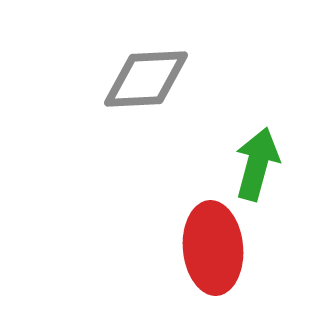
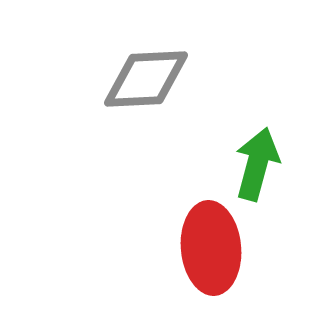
red ellipse: moved 2 px left
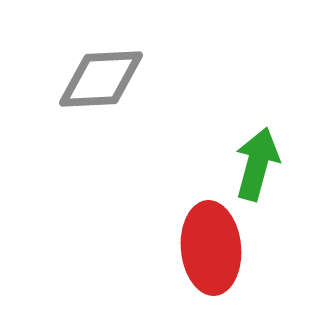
gray diamond: moved 45 px left
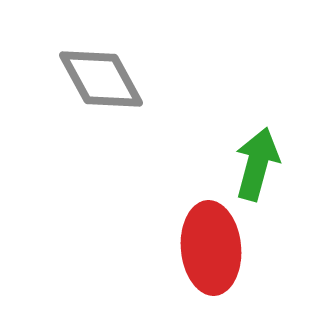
gray diamond: rotated 64 degrees clockwise
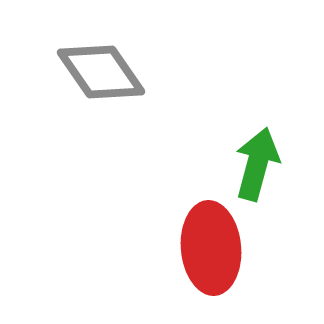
gray diamond: moved 7 px up; rotated 6 degrees counterclockwise
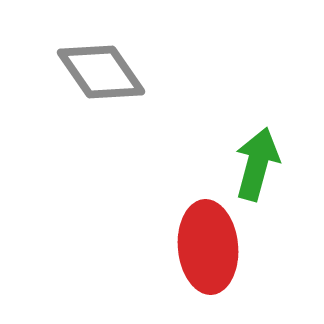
red ellipse: moved 3 px left, 1 px up
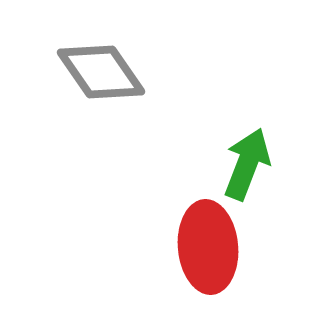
green arrow: moved 10 px left; rotated 6 degrees clockwise
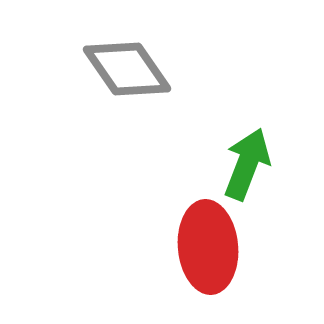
gray diamond: moved 26 px right, 3 px up
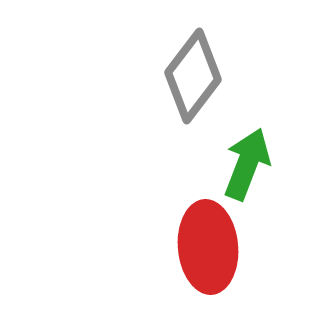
gray diamond: moved 66 px right, 7 px down; rotated 72 degrees clockwise
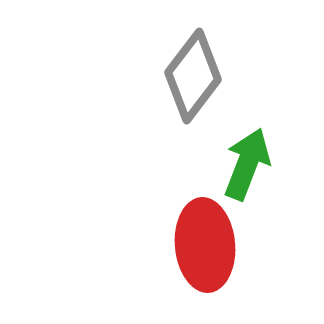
red ellipse: moved 3 px left, 2 px up
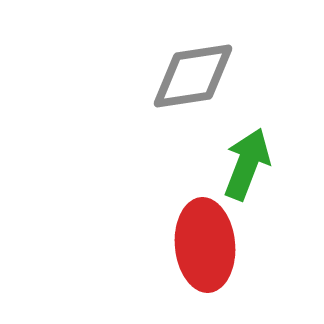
gray diamond: rotated 44 degrees clockwise
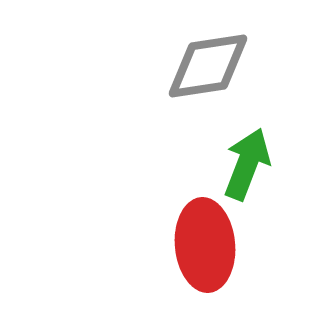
gray diamond: moved 15 px right, 10 px up
